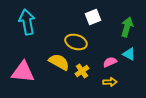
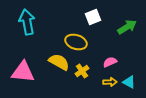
green arrow: rotated 42 degrees clockwise
cyan triangle: moved 28 px down
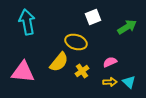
yellow semicircle: rotated 100 degrees clockwise
cyan triangle: rotated 16 degrees clockwise
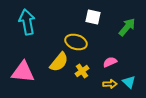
white square: rotated 35 degrees clockwise
green arrow: rotated 18 degrees counterclockwise
yellow arrow: moved 2 px down
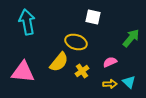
green arrow: moved 4 px right, 11 px down
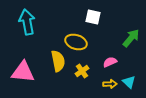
yellow semicircle: moved 1 px left, 1 px up; rotated 50 degrees counterclockwise
